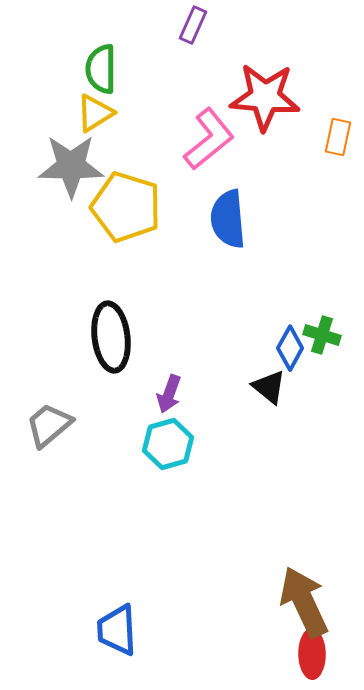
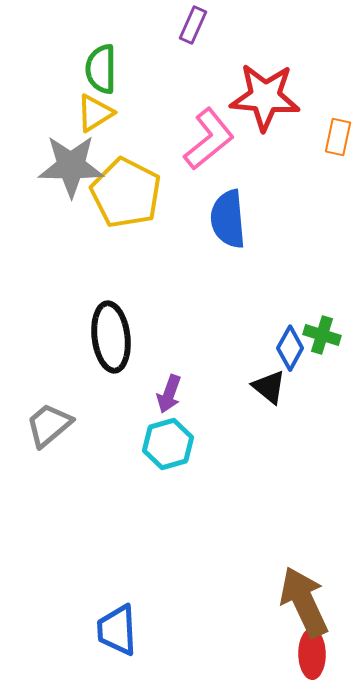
yellow pentagon: moved 14 px up; rotated 10 degrees clockwise
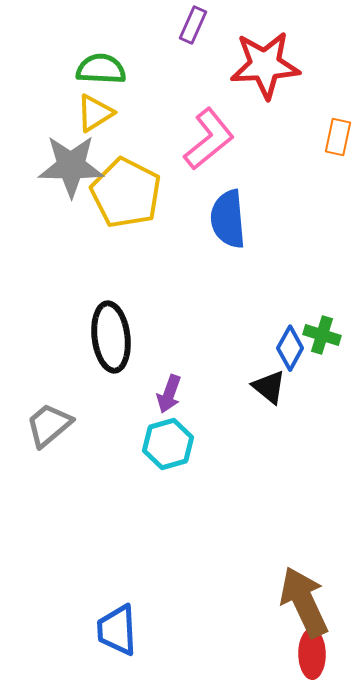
green semicircle: rotated 93 degrees clockwise
red star: moved 32 px up; rotated 8 degrees counterclockwise
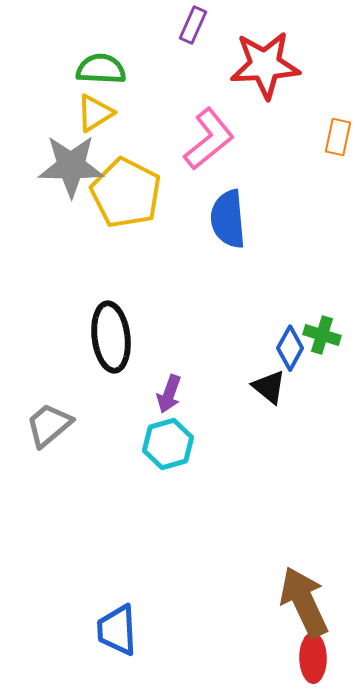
red ellipse: moved 1 px right, 4 px down
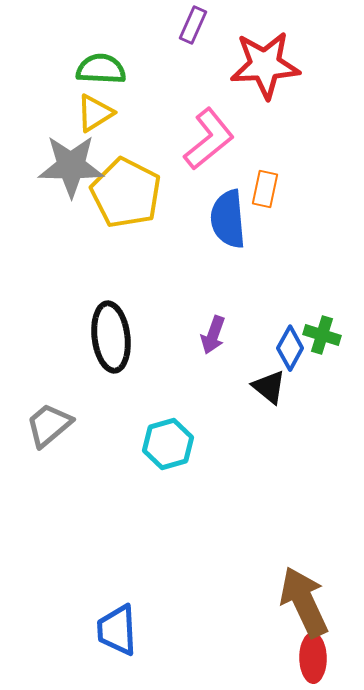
orange rectangle: moved 73 px left, 52 px down
purple arrow: moved 44 px right, 59 px up
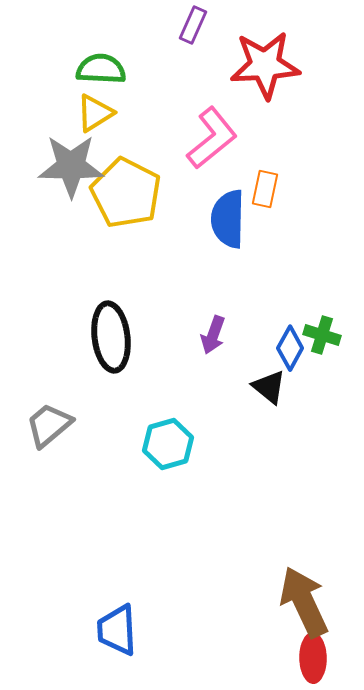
pink L-shape: moved 3 px right, 1 px up
blue semicircle: rotated 6 degrees clockwise
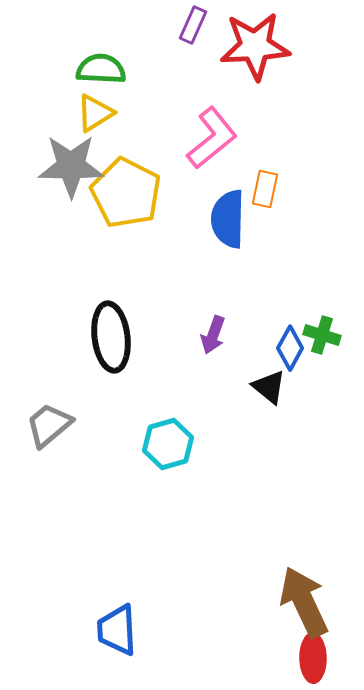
red star: moved 10 px left, 19 px up
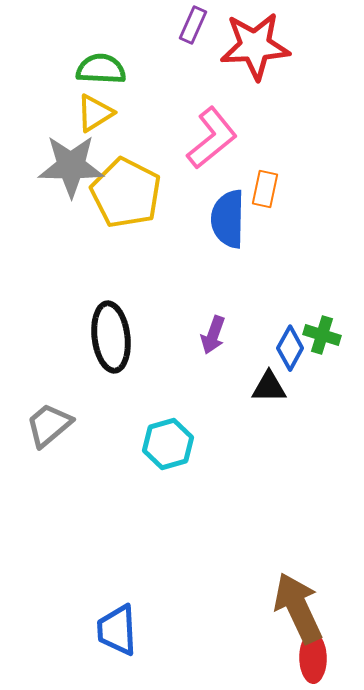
black triangle: rotated 39 degrees counterclockwise
brown arrow: moved 6 px left, 6 px down
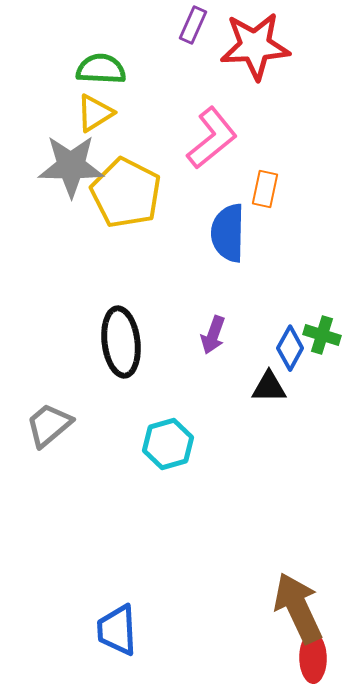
blue semicircle: moved 14 px down
black ellipse: moved 10 px right, 5 px down
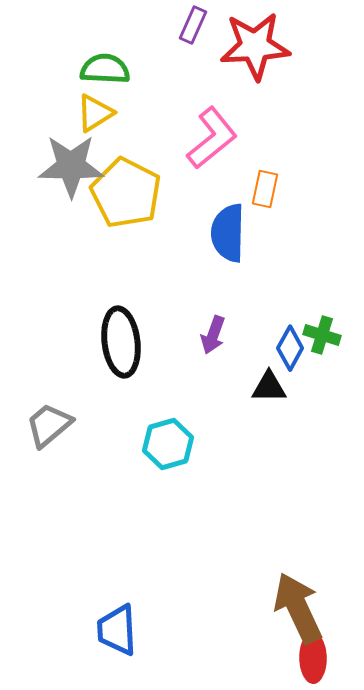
green semicircle: moved 4 px right
